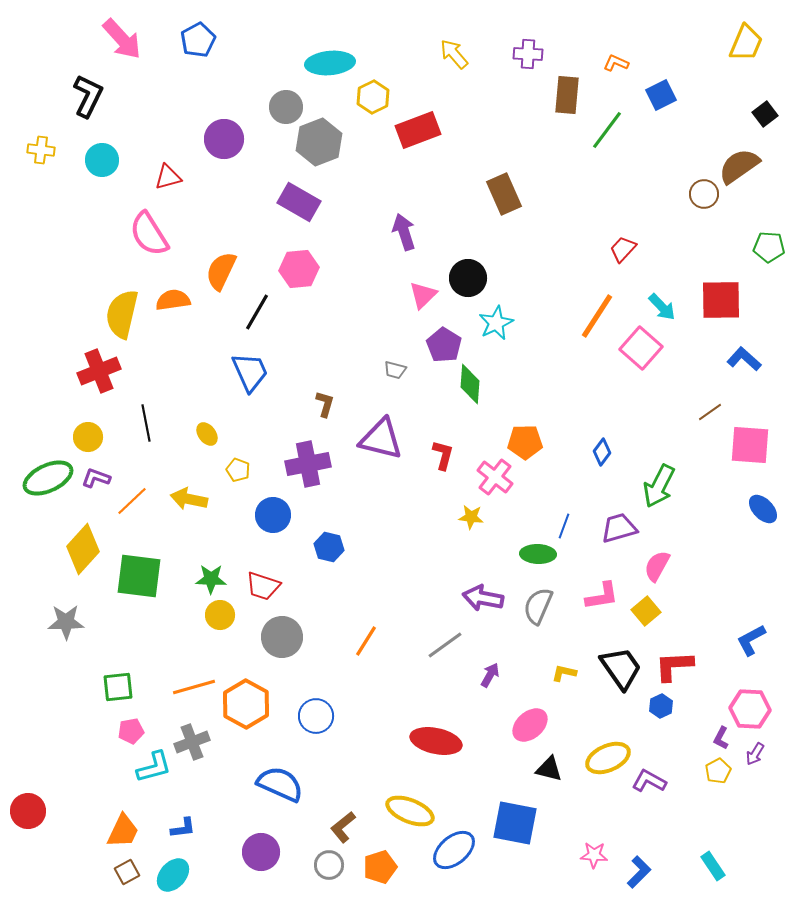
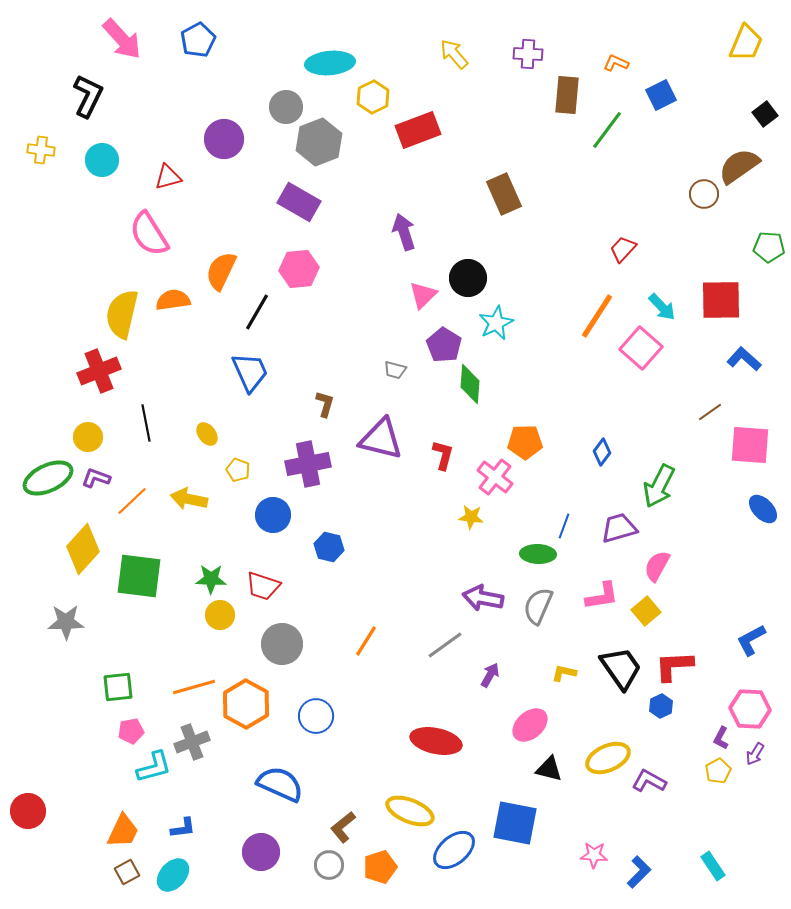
gray circle at (282, 637): moved 7 px down
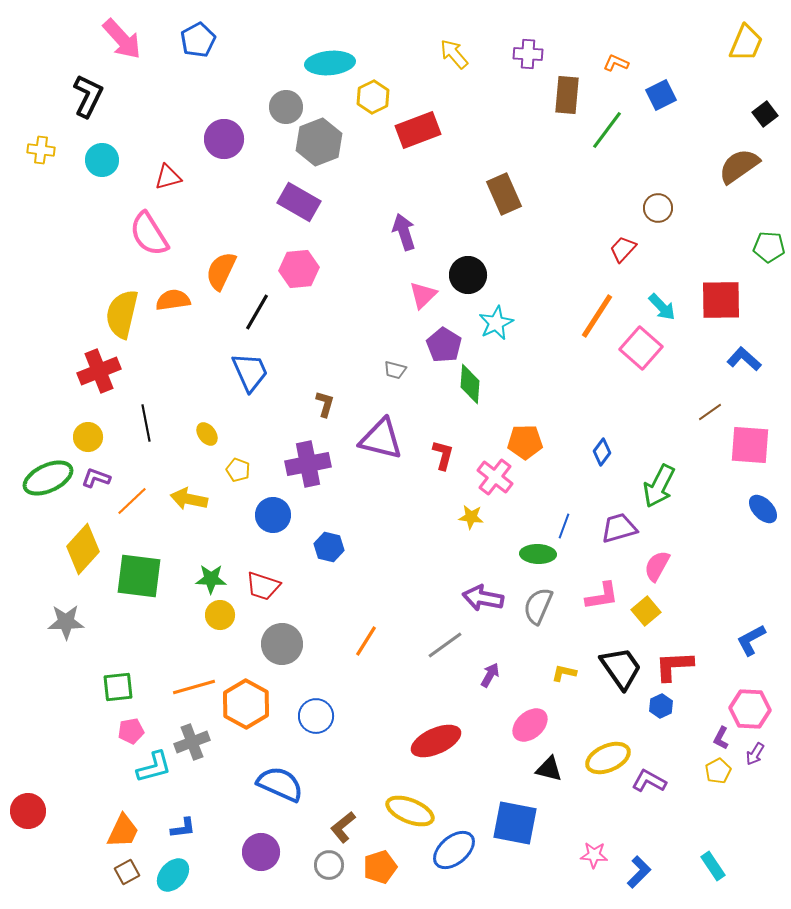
brown circle at (704, 194): moved 46 px left, 14 px down
black circle at (468, 278): moved 3 px up
red ellipse at (436, 741): rotated 36 degrees counterclockwise
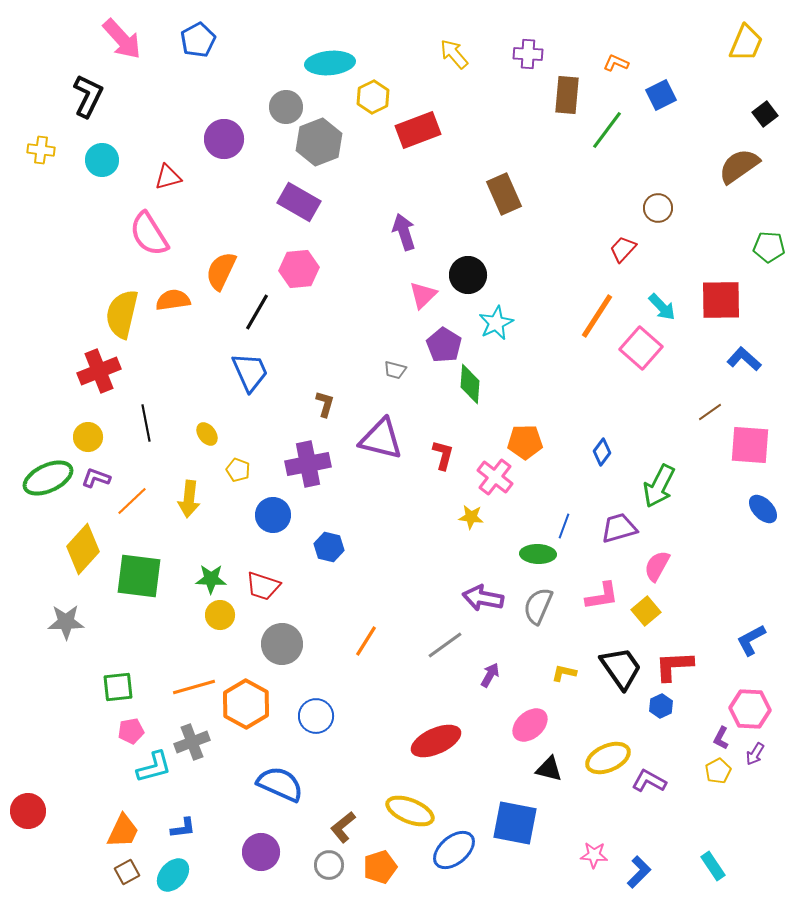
yellow arrow at (189, 499): rotated 96 degrees counterclockwise
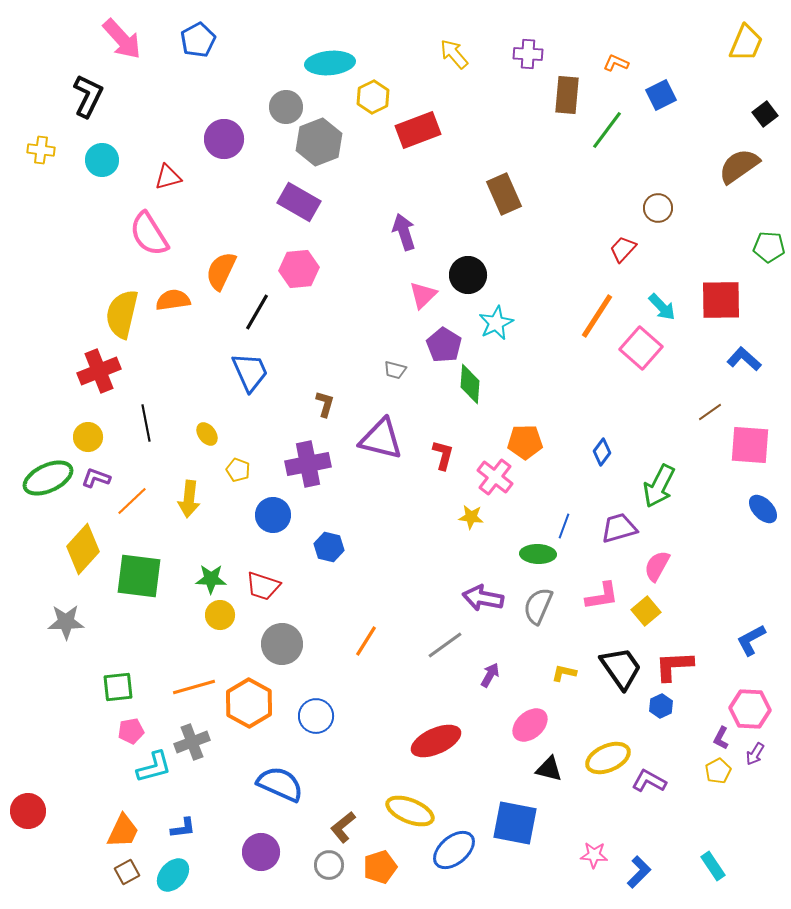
orange hexagon at (246, 704): moved 3 px right, 1 px up
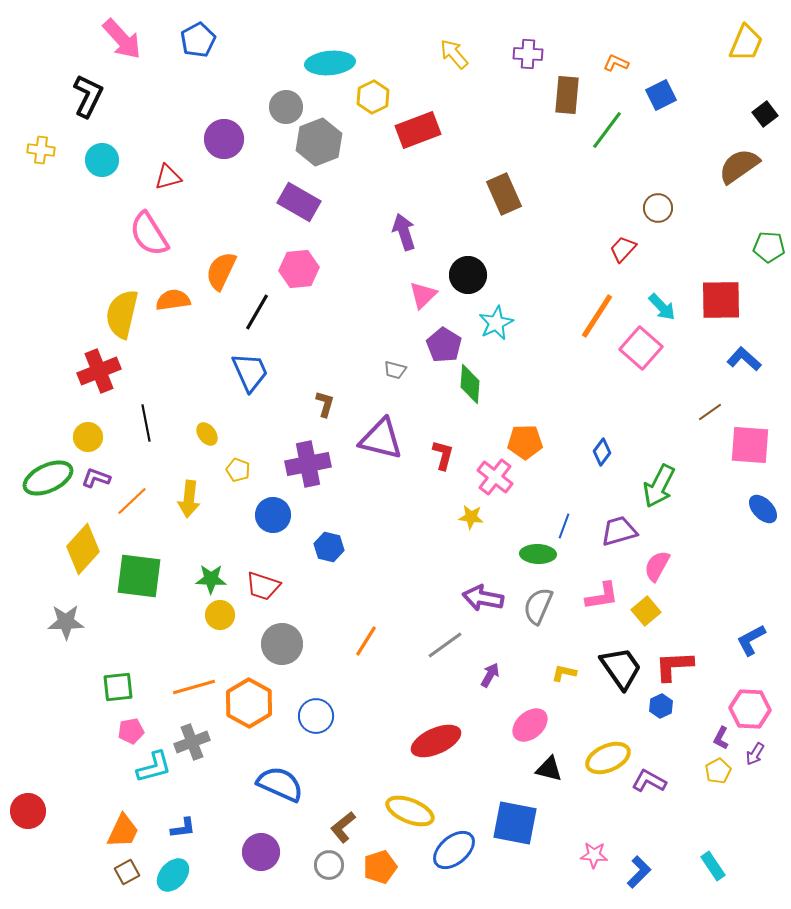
purple trapezoid at (619, 528): moved 3 px down
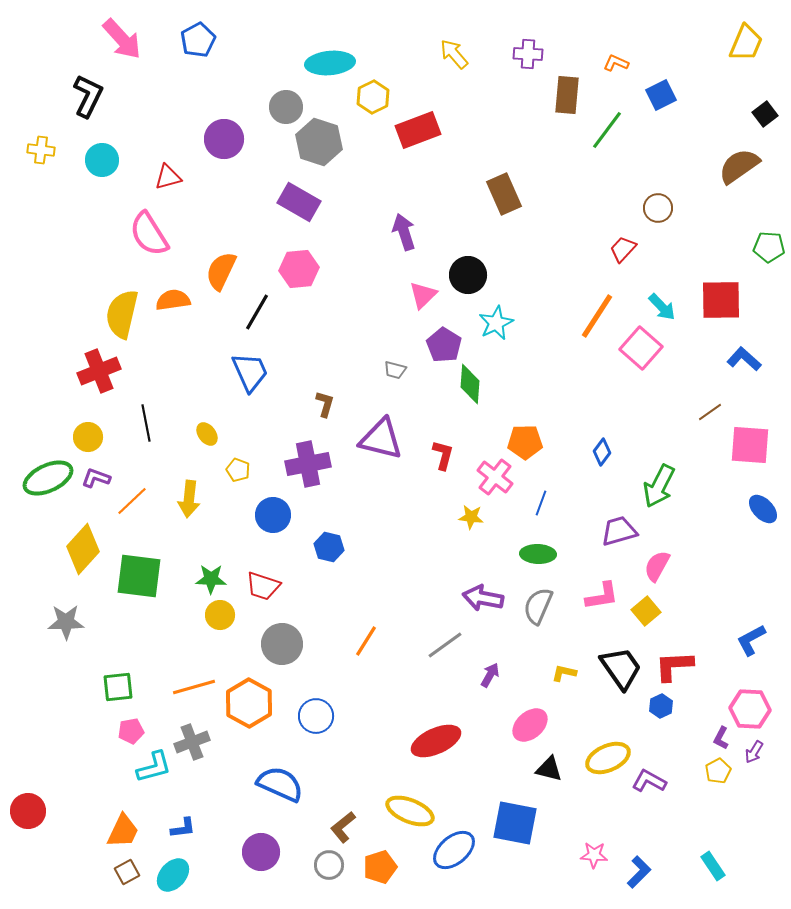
gray hexagon at (319, 142): rotated 21 degrees counterclockwise
blue line at (564, 526): moved 23 px left, 23 px up
purple arrow at (755, 754): moved 1 px left, 2 px up
